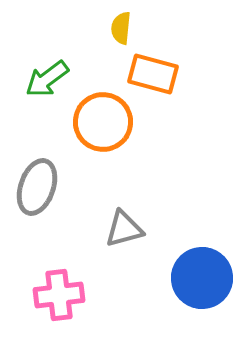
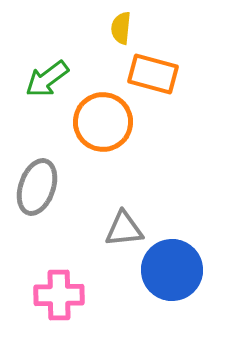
gray triangle: rotated 9 degrees clockwise
blue circle: moved 30 px left, 8 px up
pink cross: rotated 6 degrees clockwise
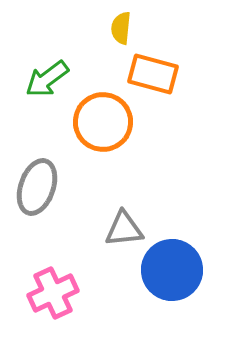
pink cross: moved 6 px left, 2 px up; rotated 24 degrees counterclockwise
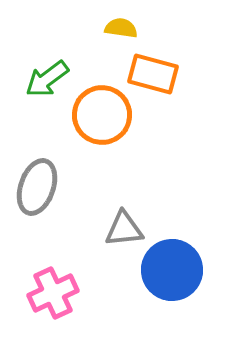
yellow semicircle: rotated 92 degrees clockwise
orange circle: moved 1 px left, 7 px up
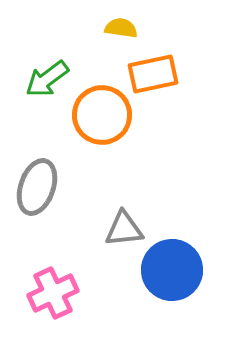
orange rectangle: rotated 27 degrees counterclockwise
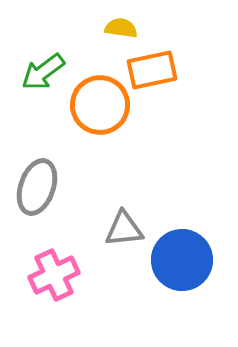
orange rectangle: moved 1 px left, 4 px up
green arrow: moved 4 px left, 7 px up
orange circle: moved 2 px left, 10 px up
blue circle: moved 10 px right, 10 px up
pink cross: moved 1 px right, 18 px up
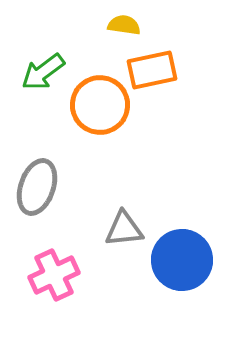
yellow semicircle: moved 3 px right, 3 px up
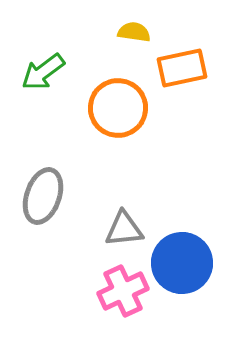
yellow semicircle: moved 10 px right, 7 px down
orange rectangle: moved 30 px right, 2 px up
orange circle: moved 18 px right, 3 px down
gray ellipse: moved 6 px right, 9 px down
blue circle: moved 3 px down
pink cross: moved 69 px right, 16 px down
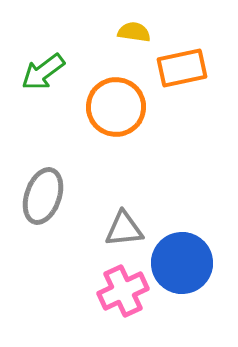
orange circle: moved 2 px left, 1 px up
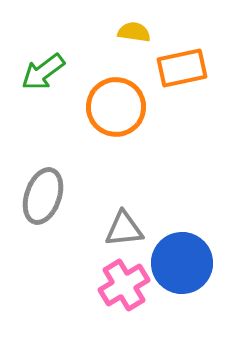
pink cross: moved 1 px right, 6 px up; rotated 6 degrees counterclockwise
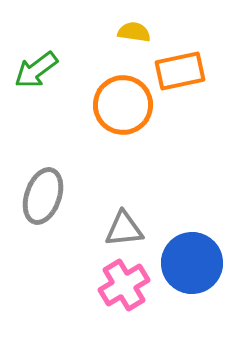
orange rectangle: moved 2 px left, 3 px down
green arrow: moved 7 px left, 2 px up
orange circle: moved 7 px right, 2 px up
blue circle: moved 10 px right
